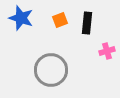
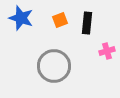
gray circle: moved 3 px right, 4 px up
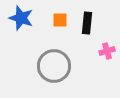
orange square: rotated 21 degrees clockwise
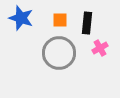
pink cross: moved 7 px left, 3 px up; rotated 14 degrees counterclockwise
gray circle: moved 5 px right, 13 px up
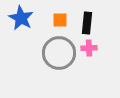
blue star: rotated 10 degrees clockwise
pink cross: moved 11 px left; rotated 28 degrees clockwise
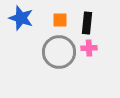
blue star: rotated 10 degrees counterclockwise
gray circle: moved 1 px up
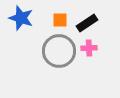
black rectangle: rotated 50 degrees clockwise
gray circle: moved 1 px up
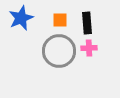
blue star: rotated 30 degrees clockwise
black rectangle: rotated 60 degrees counterclockwise
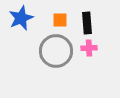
gray circle: moved 3 px left
